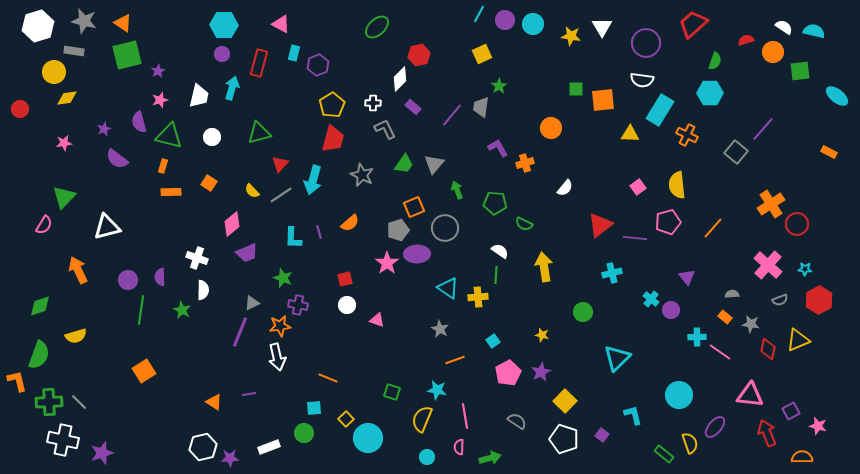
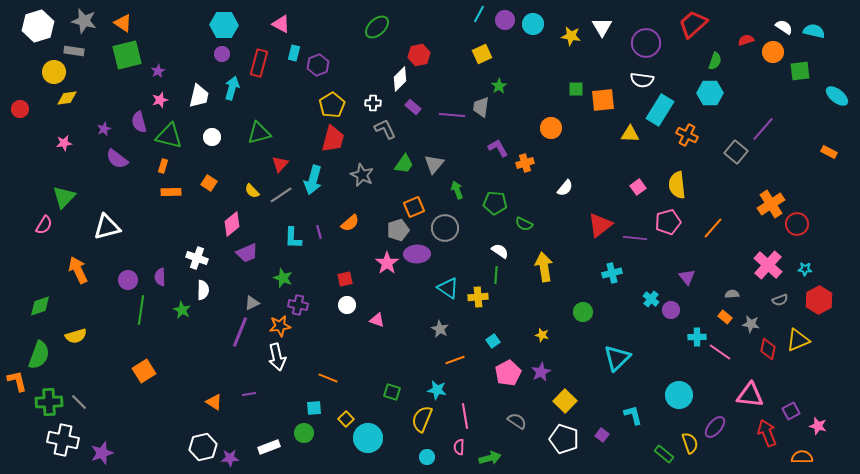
purple line at (452, 115): rotated 55 degrees clockwise
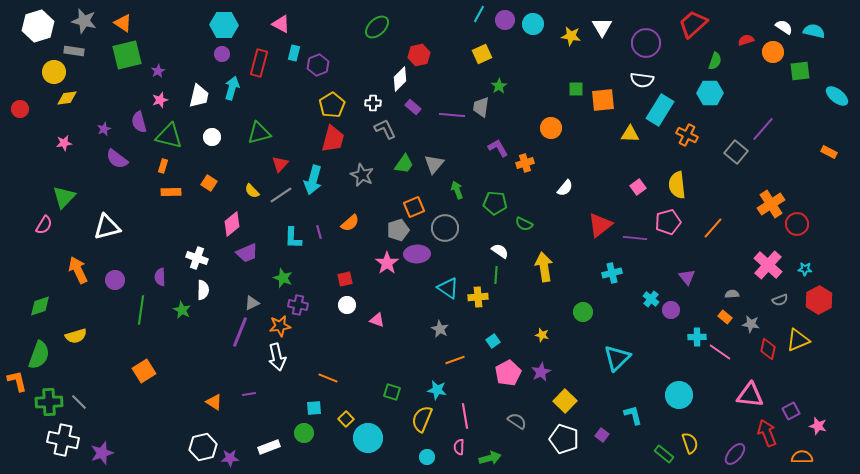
purple circle at (128, 280): moved 13 px left
purple ellipse at (715, 427): moved 20 px right, 27 px down
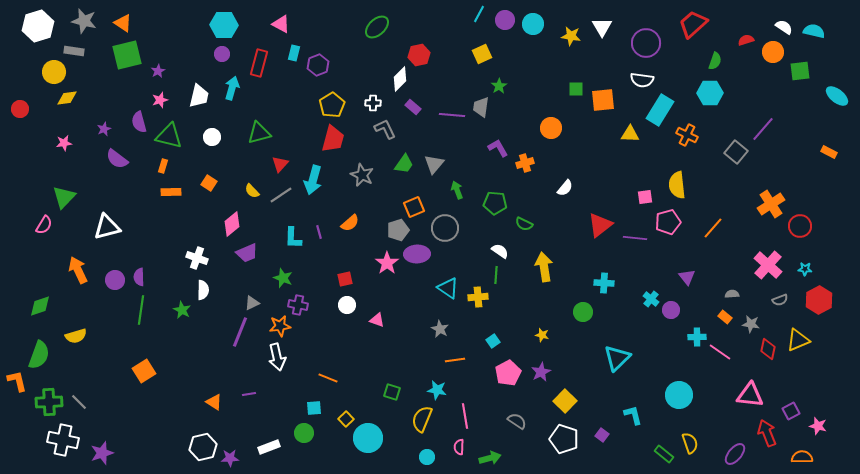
pink square at (638, 187): moved 7 px right, 10 px down; rotated 28 degrees clockwise
red circle at (797, 224): moved 3 px right, 2 px down
cyan cross at (612, 273): moved 8 px left, 10 px down; rotated 18 degrees clockwise
purple semicircle at (160, 277): moved 21 px left
orange line at (455, 360): rotated 12 degrees clockwise
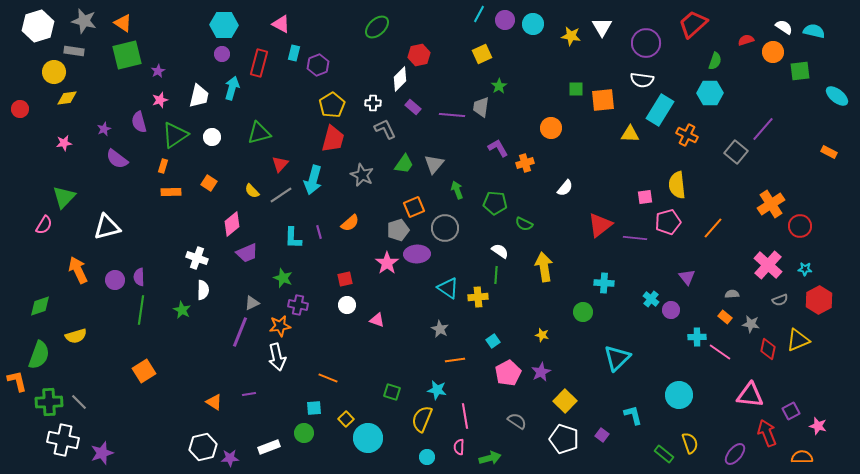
green triangle at (169, 136): moved 6 px right, 1 px up; rotated 48 degrees counterclockwise
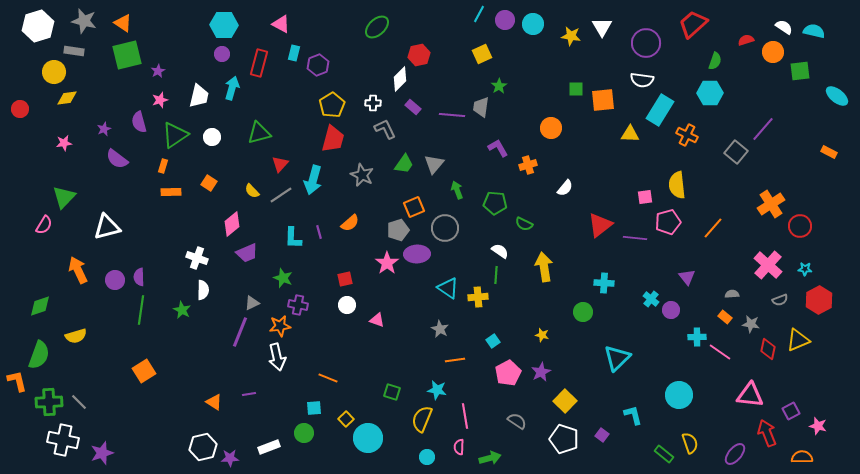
orange cross at (525, 163): moved 3 px right, 2 px down
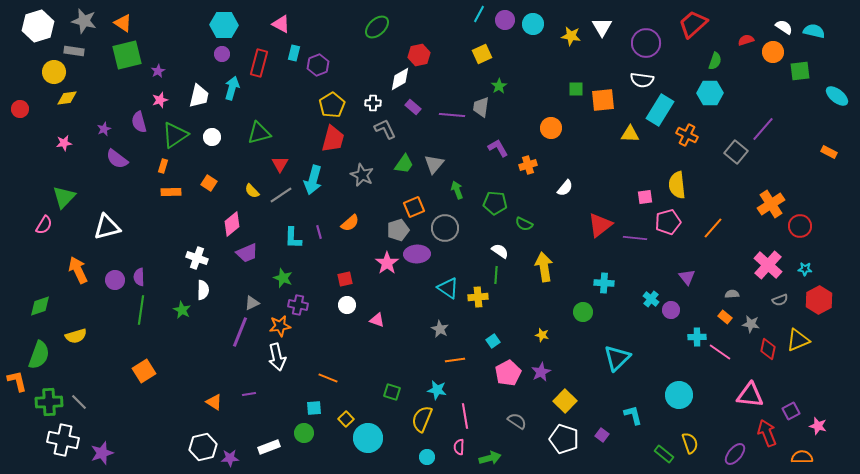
white diamond at (400, 79): rotated 15 degrees clockwise
red triangle at (280, 164): rotated 12 degrees counterclockwise
